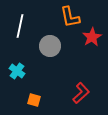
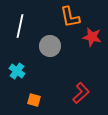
red star: rotated 30 degrees counterclockwise
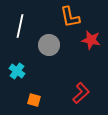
red star: moved 1 px left, 3 px down
gray circle: moved 1 px left, 1 px up
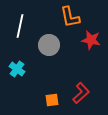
cyan cross: moved 2 px up
orange square: moved 18 px right; rotated 24 degrees counterclockwise
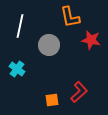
red L-shape: moved 2 px left, 1 px up
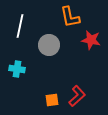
cyan cross: rotated 28 degrees counterclockwise
red L-shape: moved 2 px left, 4 px down
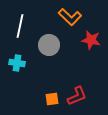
orange L-shape: rotated 35 degrees counterclockwise
cyan cross: moved 6 px up
red L-shape: rotated 20 degrees clockwise
orange square: moved 1 px up
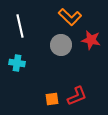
white line: rotated 25 degrees counterclockwise
gray circle: moved 12 px right
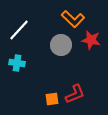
orange L-shape: moved 3 px right, 2 px down
white line: moved 1 px left, 4 px down; rotated 55 degrees clockwise
red L-shape: moved 2 px left, 2 px up
